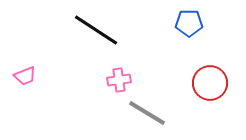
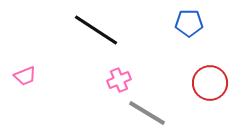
pink cross: rotated 15 degrees counterclockwise
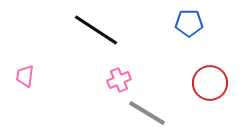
pink trapezoid: rotated 120 degrees clockwise
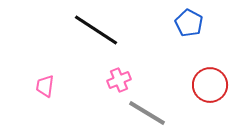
blue pentagon: rotated 28 degrees clockwise
pink trapezoid: moved 20 px right, 10 px down
red circle: moved 2 px down
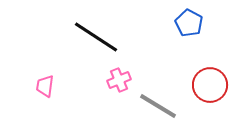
black line: moved 7 px down
gray line: moved 11 px right, 7 px up
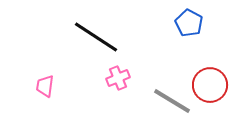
pink cross: moved 1 px left, 2 px up
gray line: moved 14 px right, 5 px up
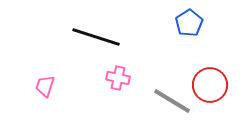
blue pentagon: rotated 12 degrees clockwise
black line: rotated 15 degrees counterclockwise
pink cross: rotated 35 degrees clockwise
pink trapezoid: rotated 10 degrees clockwise
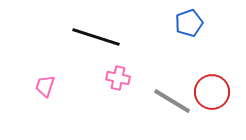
blue pentagon: rotated 12 degrees clockwise
red circle: moved 2 px right, 7 px down
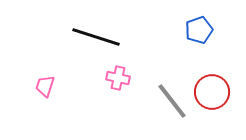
blue pentagon: moved 10 px right, 7 px down
gray line: rotated 21 degrees clockwise
